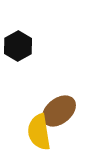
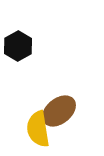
yellow semicircle: moved 1 px left, 3 px up
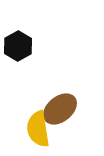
brown ellipse: moved 1 px right, 2 px up
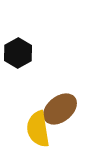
black hexagon: moved 7 px down
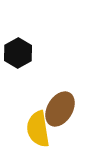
brown ellipse: rotated 20 degrees counterclockwise
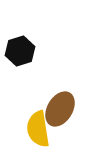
black hexagon: moved 2 px right, 2 px up; rotated 12 degrees clockwise
